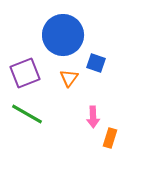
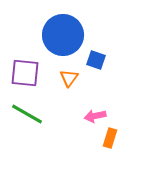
blue square: moved 3 px up
purple square: rotated 28 degrees clockwise
pink arrow: moved 2 px right, 1 px up; rotated 80 degrees clockwise
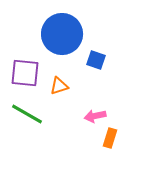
blue circle: moved 1 px left, 1 px up
orange triangle: moved 10 px left, 8 px down; rotated 36 degrees clockwise
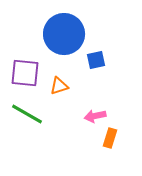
blue circle: moved 2 px right
blue square: rotated 30 degrees counterclockwise
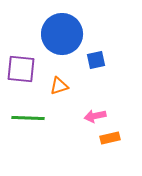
blue circle: moved 2 px left
purple square: moved 4 px left, 4 px up
green line: moved 1 px right, 4 px down; rotated 28 degrees counterclockwise
orange rectangle: rotated 60 degrees clockwise
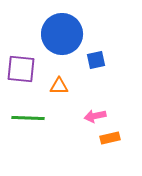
orange triangle: rotated 18 degrees clockwise
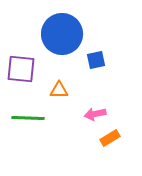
orange triangle: moved 4 px down
pink arrow: moved 2 px up
orange rectangle: rotated 18 degrees counterclockwise
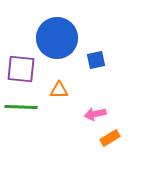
blue circle: moved 5 px left, 4 px down
green line: moved 7 px left, 11 px up
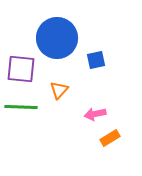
orange triangle: rotated 48 degrees counterclockwise
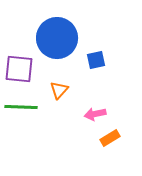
purple square: moved 2 px left
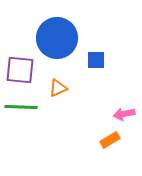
blue square: rotated 12 degrees clockwise
purple square: moved 1 px right, 1 px down
orange triangle: moved 1 px left, 2 px up; rotated 24 degrees clockwise
pink arrow: moved 29 px right
orange rectangle: moved 2 px down
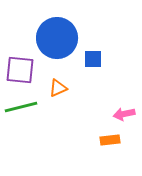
blue square: moved 3 px left, 1 px up
green line: rotated 16 degrees counterclockwise
orange rectangle: rotated 24 degrees clockwise
